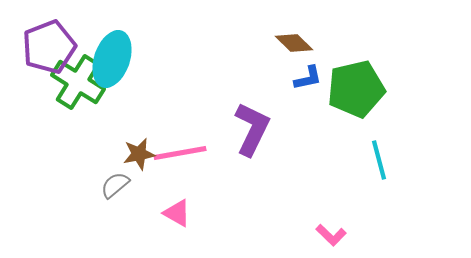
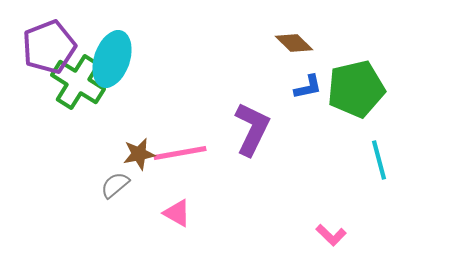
blue L-shape: moved 9 px down
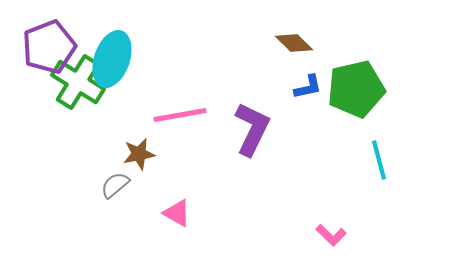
pink line: moved 38 px up
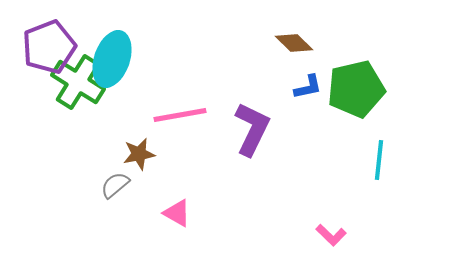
cyan line: rotated 21 degrees clockwise
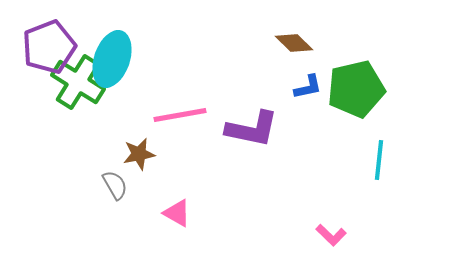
purple L-shape: rotated 76 degrees clockwise
gray semicircle: rotated 100 degrees clockwise
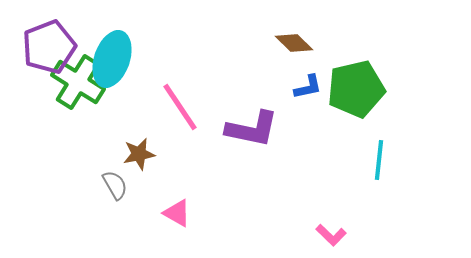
pink line: moved 8 px up; rotated 66 degrees clockwise
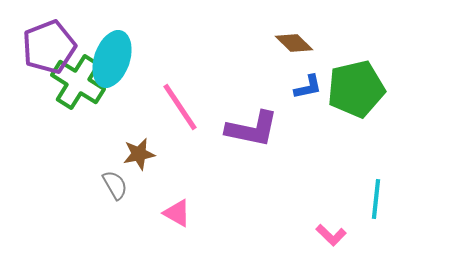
cyan line: moved 3 px left, 39 px down
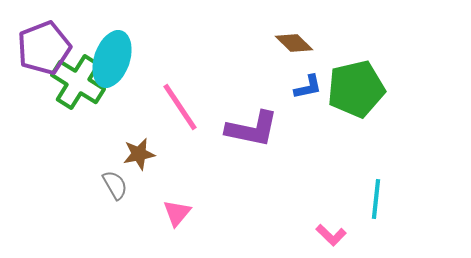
purple pentagon: moved 5 px left, 1 px down
pink triangle: rotated 40 degrees clockwise
